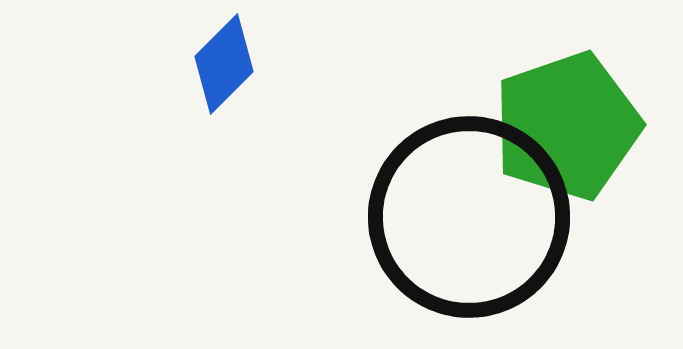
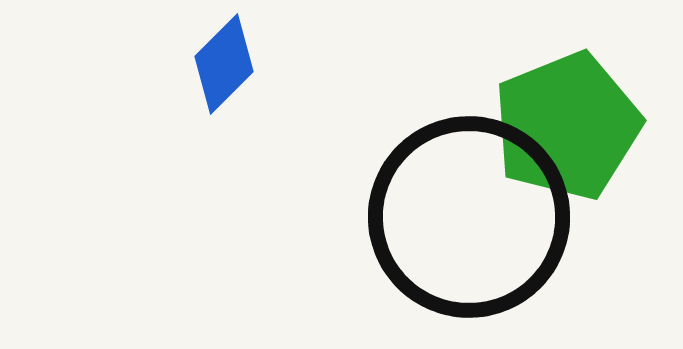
green pentagon: rotated 3 degrees counterclockwise
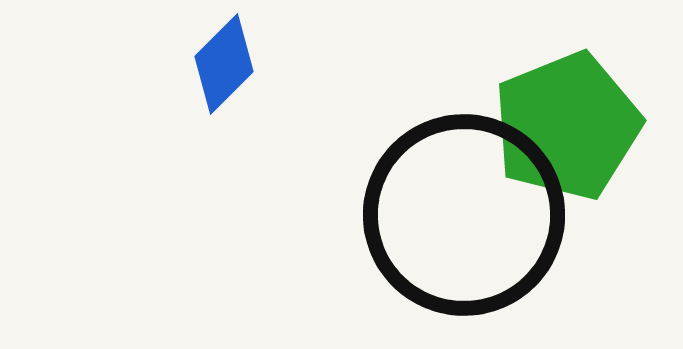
black circle: moved 5 px left, 2 px up
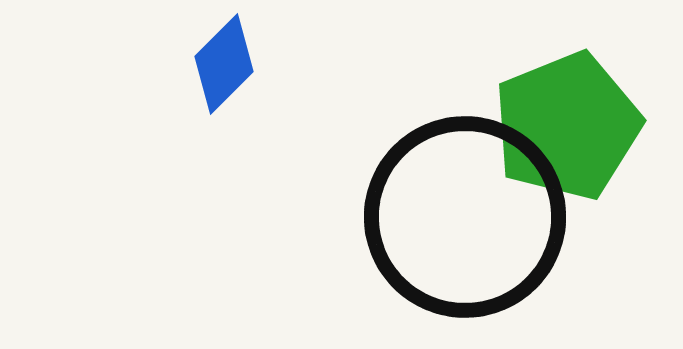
black circle: moved 1 px right, 2 px down
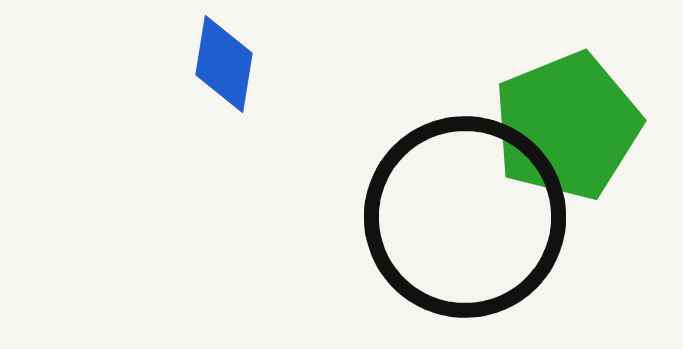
blue diamond: rotated 36 degrees counterclockwise
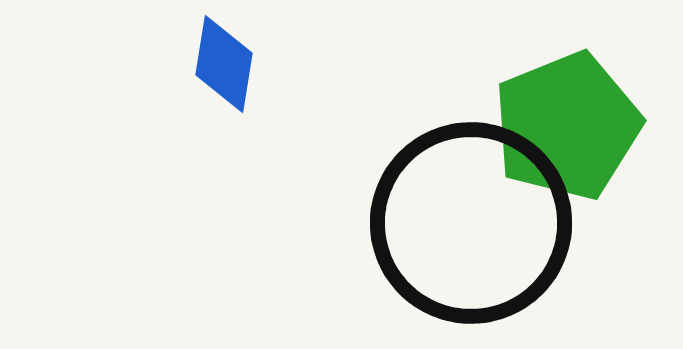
black circle: moved 6 px right, 6 px down
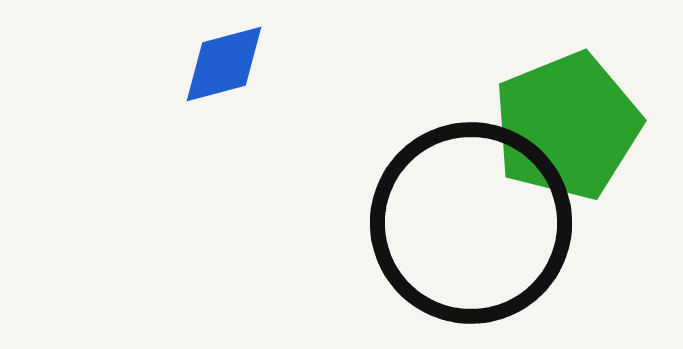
blue diamond: rotated 66 degrees clockwise
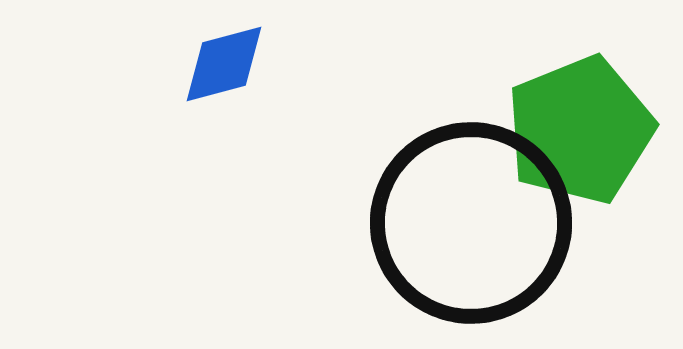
green pentagon: moved 13 px right, 4 px down
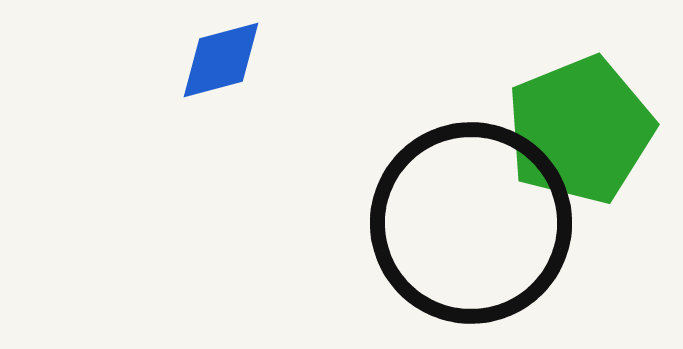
blue diamond: moved 3 px left, 4 px up
